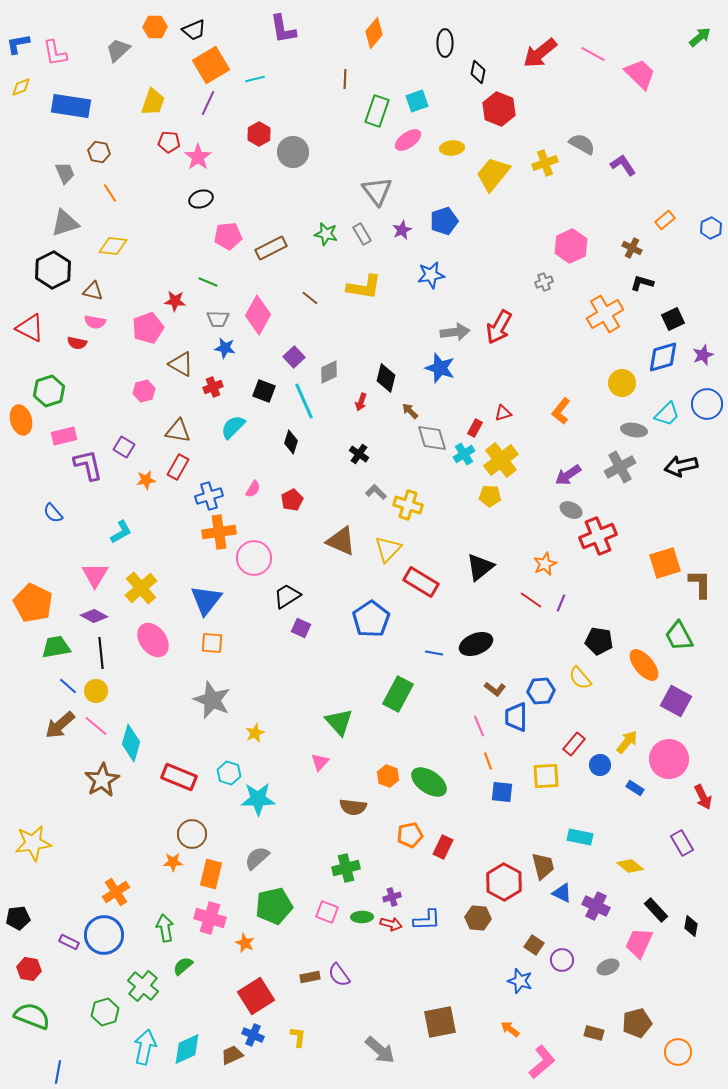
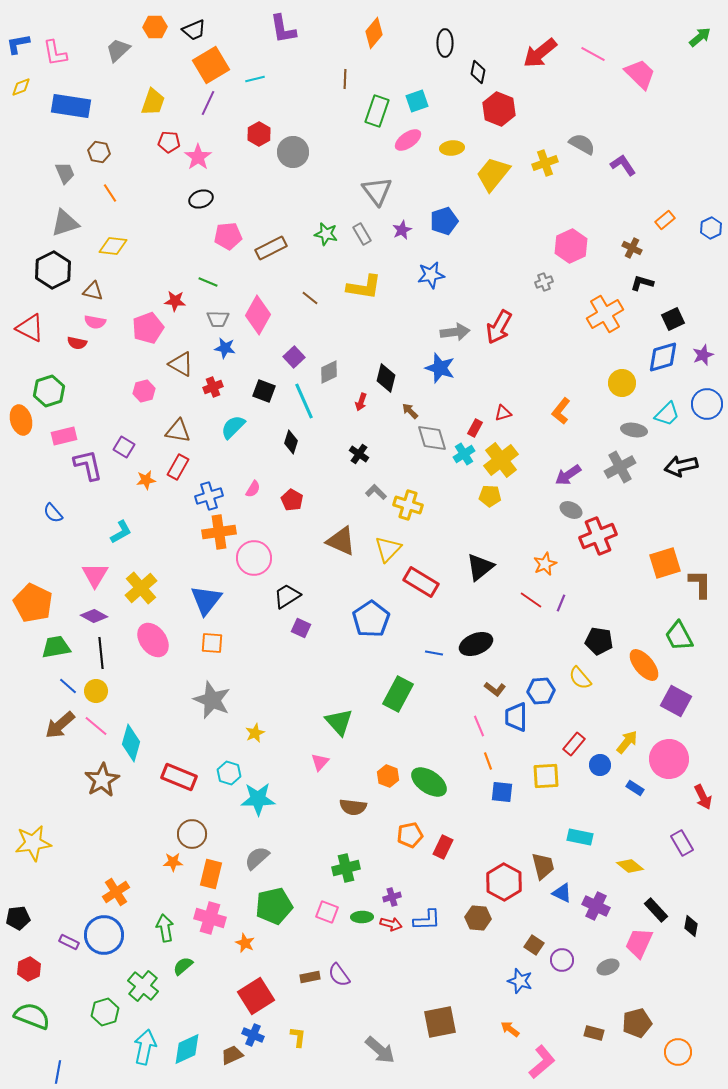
red pentagon at (292, 500): rotated 15 degrees counterclockwise
red hexagon at (29, 969): rotated 25 degrees clockwise
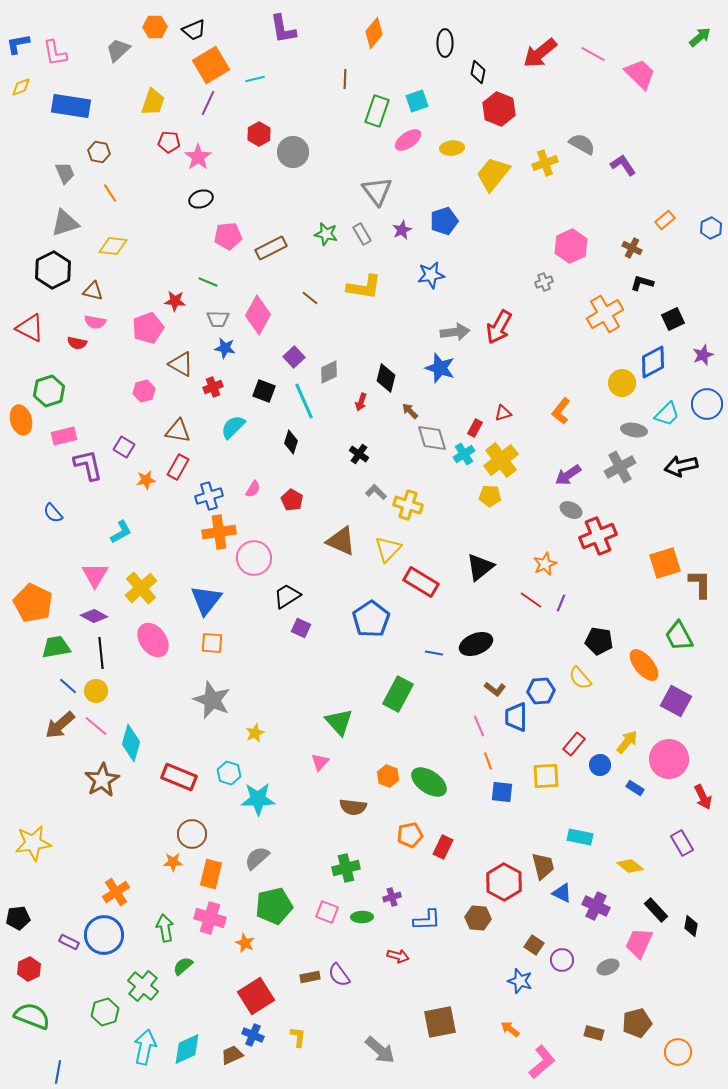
blue diamond at (663, 357): moved 10 px left, 5 px down; rotated 12 degrees counterclockwise
red arrow at (391, 924): moved 7 px right, 32 px down
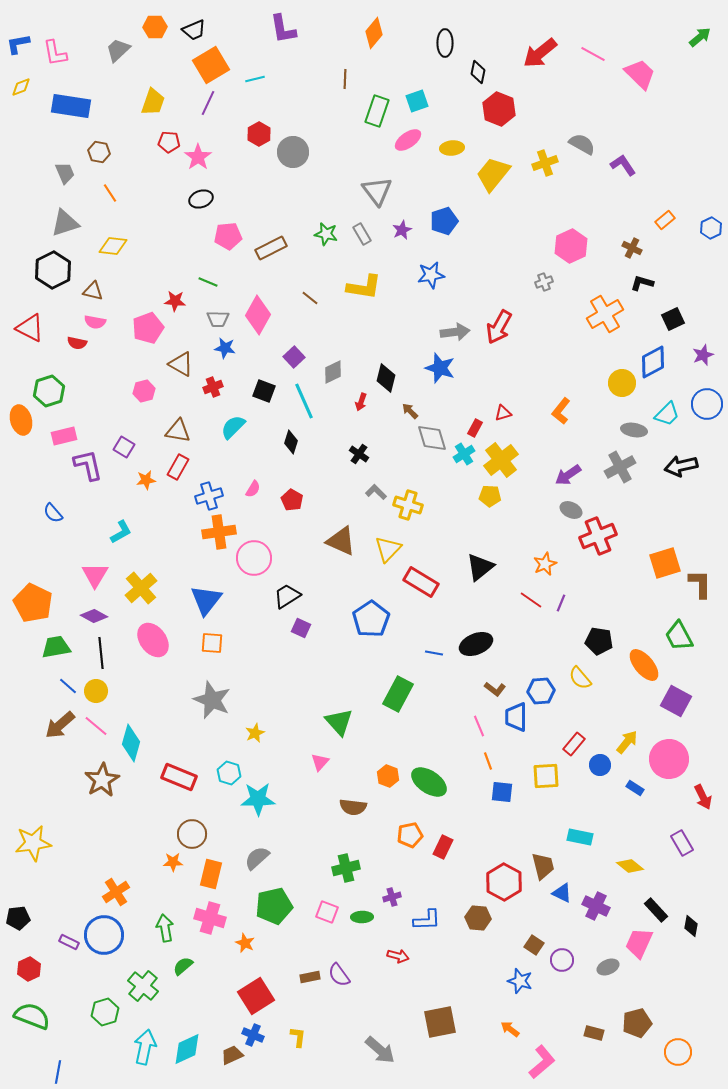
gray diamond at (329, 372): moved 4 px right
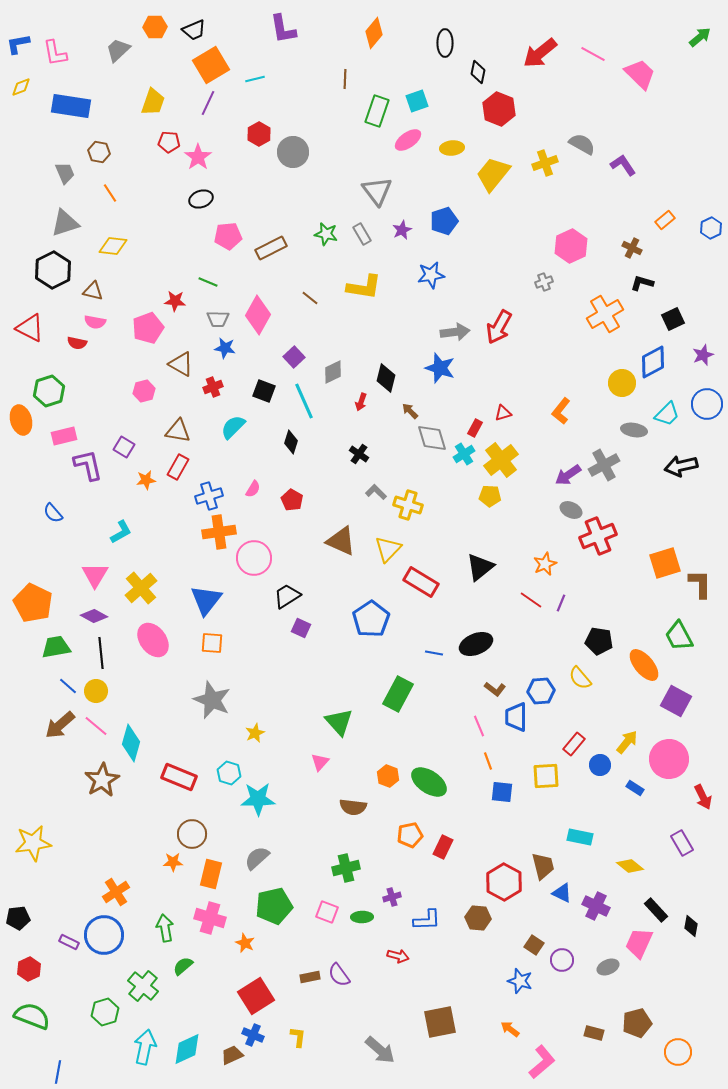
gray cross at (620, 467): moved 16 px left, 2 px up
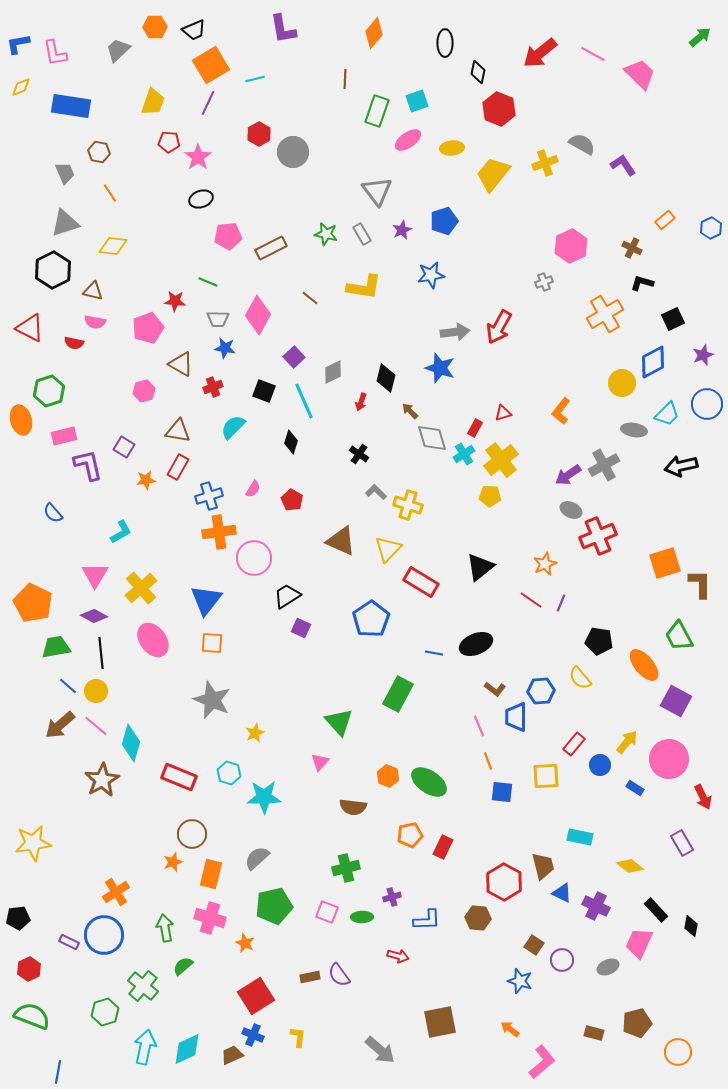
red semicircle at (77, 343): moved 3 px left
cyan star at (258, 799): moved 6 px right, 2 px up
orange star at (173, 862): rotated 18 degrees counterclockwise
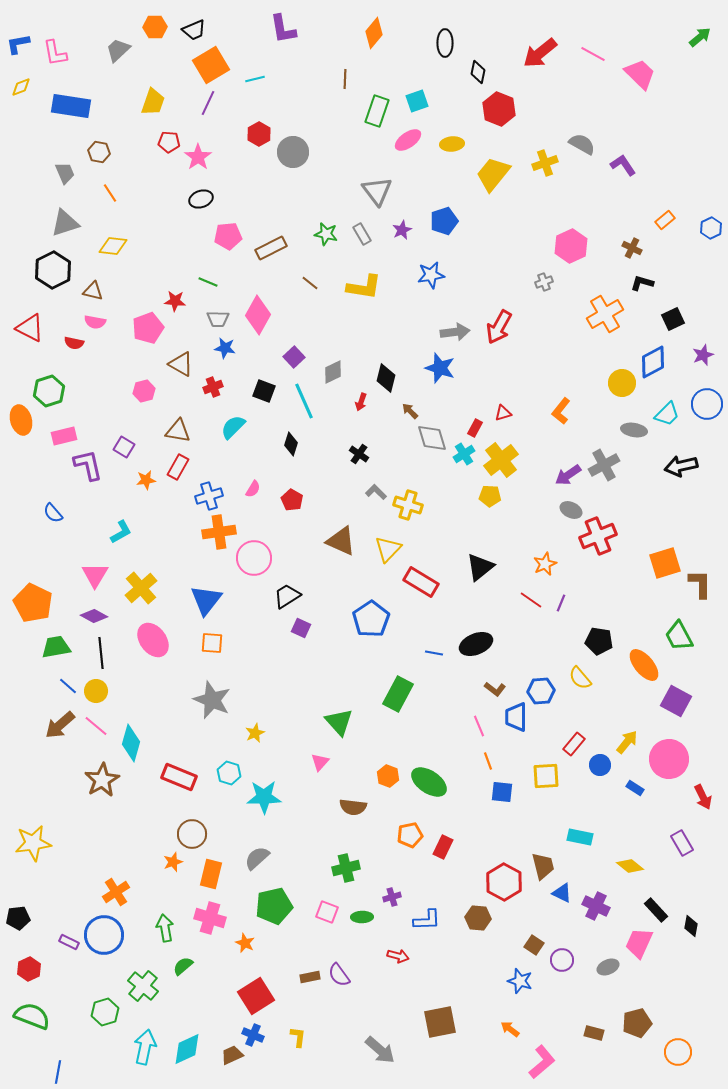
yellow ellipse at (452, 148): moved 4 px up
brown line at (310, 298): moved 15 px up
black diamond at (291, 442): moved 2 px down
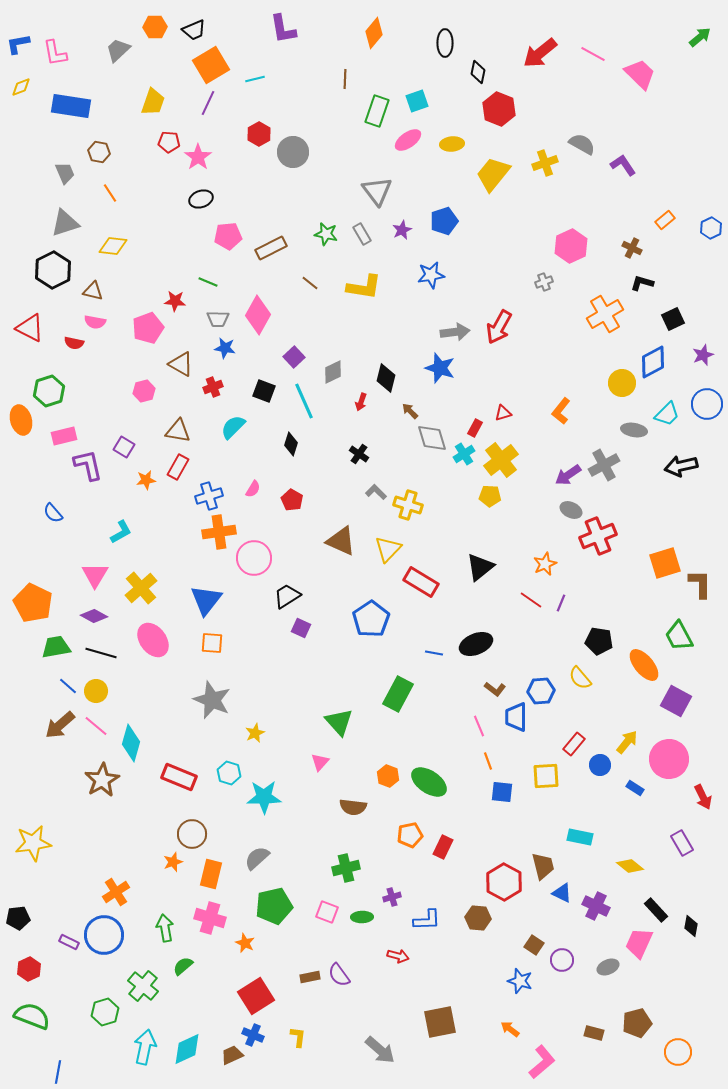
black line at (101, 653): rotated 68 degrees counterclockwise
